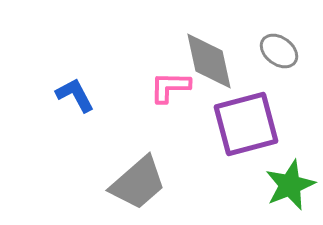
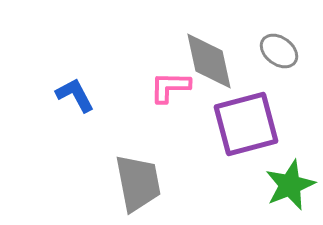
gray trapezoid: rotated 60 degrees counterclockwise
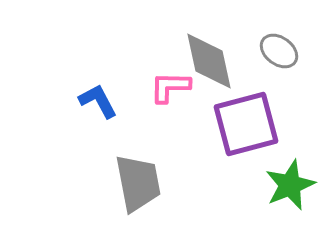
blue L-shape: moved 23 px right, 6 px down
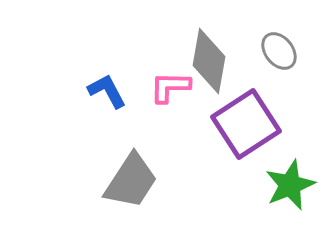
gray ellipse: rotated 15 degrees clockwise
gray diamond: rotated 22 degrees clockwise
blue L-shape: moved 9 px right, 10 px up
purple square: rotated 18 degrees counterclockwise
gray trapezoid: moved 7 px left, 2 px up; rotated 44 degrees clockwise
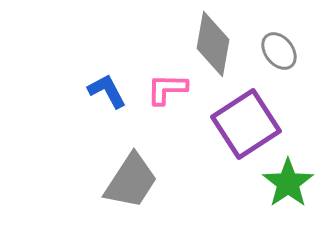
gray diamond: moved 4 px right, 17 px up
pink L-shape: moved 3 px left, 2 px down
green star: moved 2 px left, 2 px up; rotated 12 degrees counterclockwise
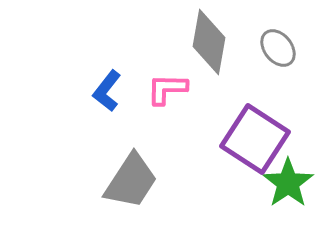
gray diamond: moved 4 px left, 2 px up
gray ellipse: moved 1 px left, 3 px up
blue L-shape: rotated 114 degrees counterclockwise
purple square: moved 9 px right, 15 px down; rotated 24 degrees counterclockwise
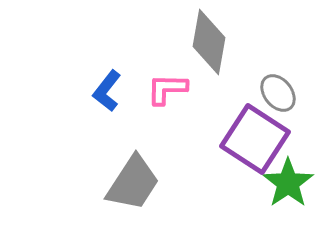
gray ellipse: moved 45 px down
gray trapezoid: moved 2 px right, 2 px down
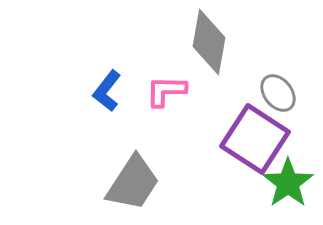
pink L-shape: moved 1 px left, 2 px down
